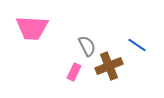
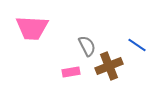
pink rectangle: moved 3 px left; rotated 54 degrees clockwise
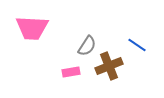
gray semicircle: rotated 60 degrees clockwise
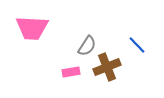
blue line: rotated 12 degrees clockwise
brown cross: moved 2 px left, 1 px down
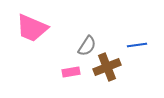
pink trapezoid: rotated 20 degrees clockwise
blue line: rotated 54 degrees counterclockwise
